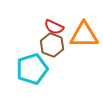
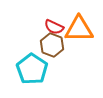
orange triangle: moved 5 px left, 6 px up
cyan pentagon: rotated 20 degrees counterclockwise
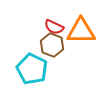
orange triangle: moved 2 px right, 2 px down
cyan pentagon: rotated 8 degrees counterclockwise
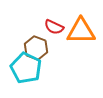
brown hexagon: moved 16 px left, 3 px down
cyan pentagon: moved 6 px left, 1 px up
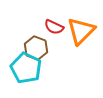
orange triangle: rotated 44 degrees counterclockwise
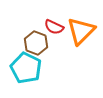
brown hexagon: moved 5 px up
